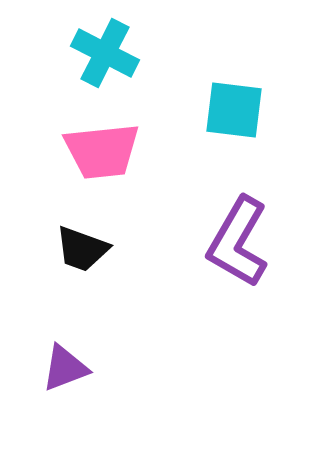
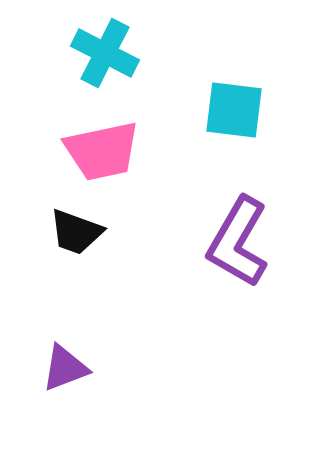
pink trapezoid: rotated 6 degrees counterclockwise
black trapezoid: moved 6 px left, 17 px up
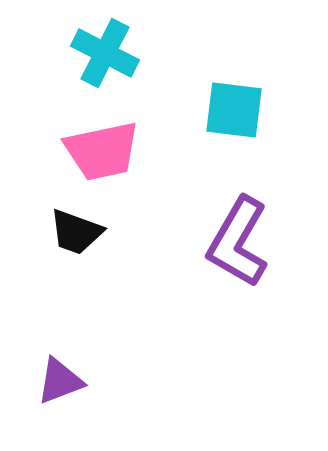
purple triangle: moved 5 px left, 13 px down
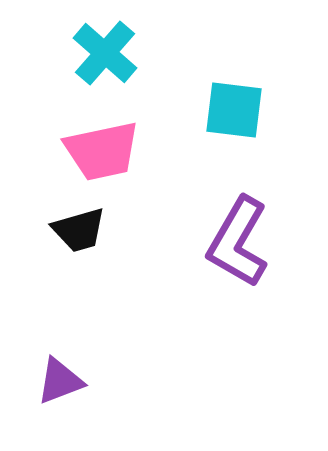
cyan cross: rotated 14 degrees clockwise
black trapezoid: moved 3 px right, 2 px up; rotated 36 degrees counterclockwise
